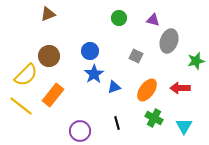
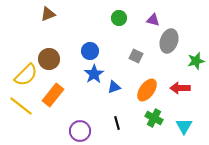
brown circle: moved 3 px down
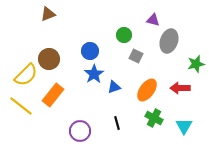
green circle: moved 5 px right, 17 px down
green star: moved 3 px down
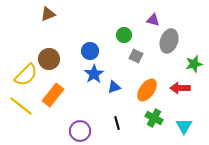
green star: moved 2 px left
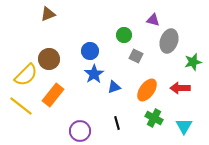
green star: moved 1 px left, 2 px up
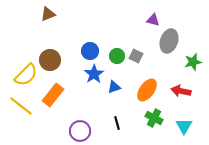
green circle: moved 7 px left, 21 px down
brown circle: moved 1 px right, 1 px down
red arrow: moved 1 px right, 3 px down; rotated 12 degrees clockwise
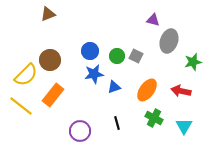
blue star: rotated 24 degrees clockwise
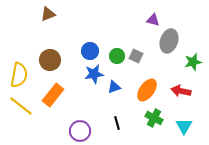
yellow semicircle: moved 7 px left; rotated 35 degrees counterclockwise
